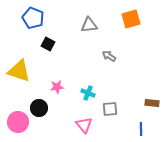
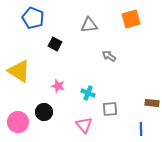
black square: moved 7 px right
yellow triangle: rotated 15 degrees clockwise
pink star: moved 1 px right, 1 px up; rotated 24 degrees clockwise
black circle: moved 5 px right, 4 px down
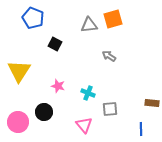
orange square: moved 18 px left
yellow triangle: rotated 30 degrees clockwise
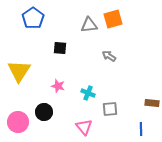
blue pentagon: rotated 15 degrees clockwise
black square: moved 5 px right, 4 px down; rotated 24 degrees counterclockwise
pink triangle: moved 2 px down
